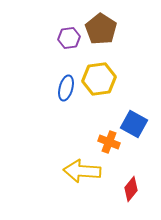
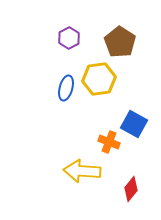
brown pentagon: moved 19 px right, 13 px down
purple hexagon: rotated 20 degrees counterclockwise
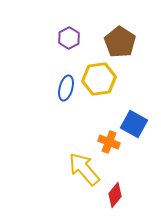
yellow arrow: moved 2 px right, 2 px up; rotated 45 degrees clockwise
red diamond: moved 16 px left, 6 px down
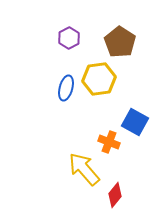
blue square: moved 1 px right, 2 px up
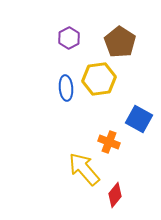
blue ellipse: rotated 20 degrees counterclockwise
blue square: moved 4 px right, 3 px up
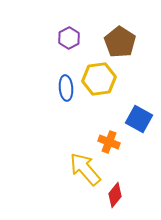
yellow arrow: moved 1 px right
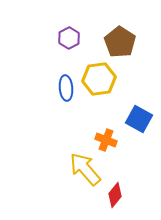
orange cross: moved 3 px left, 2 px up
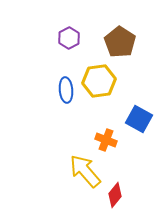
yellow hexagon: moved 2 px down
blue ellipse: moved 2 px down
yellow arrow: moved 2 px down
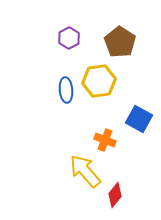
orange cross: moved 1 px left
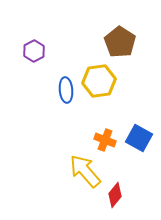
purple hexagon: moved 35 px left, 13 px down
blue square: moved 19 px down
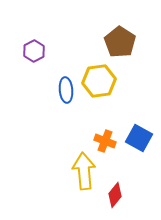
orange cross: moved 1 px down
yellow arrow: moved 1 px left; rotated 36 degrees clockwise
